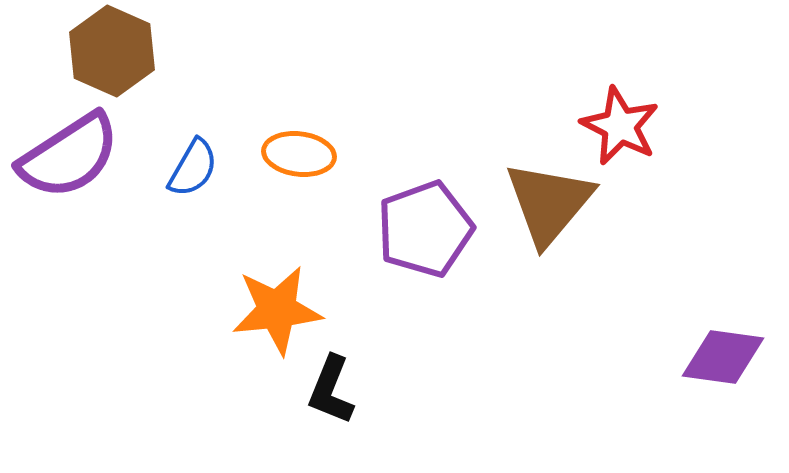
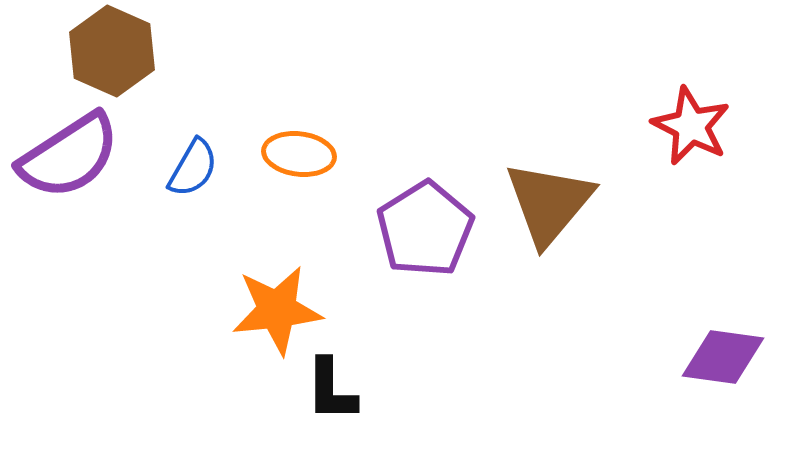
red star: moved 71 px right
purple pentagon: rotated 12 degrees counterclockwise
black L-shape: rotated 22 degrees counterclockwise
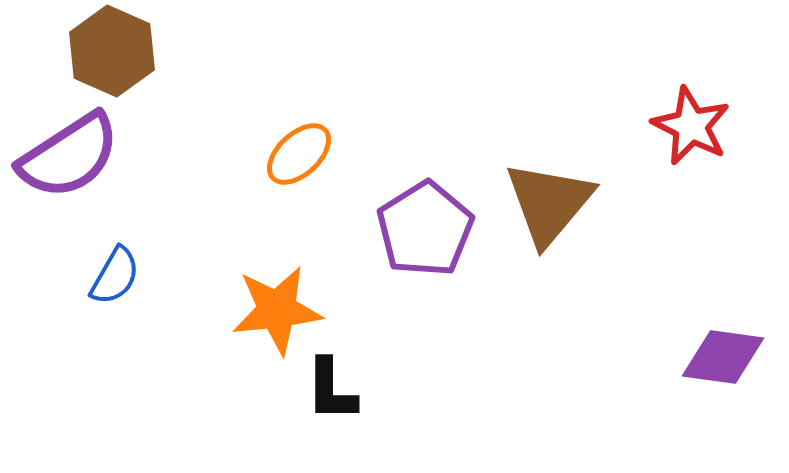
orange ellipse: rotated 50 degrees counterclockwise
blue semicircle: moved 78 px left, 108 px down
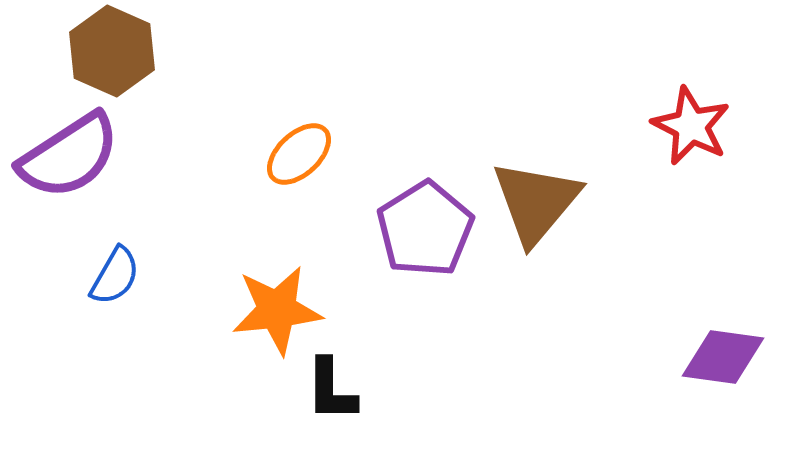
brown triangle: moved 13 px left, 1 px up
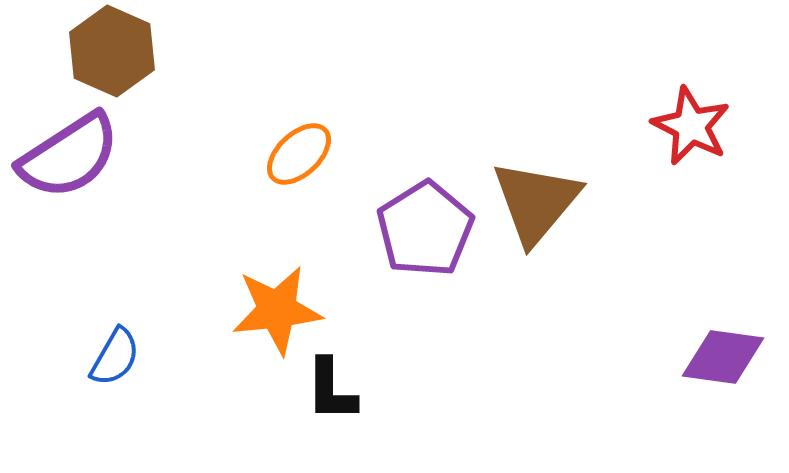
blue semicircle: moved 81 px down
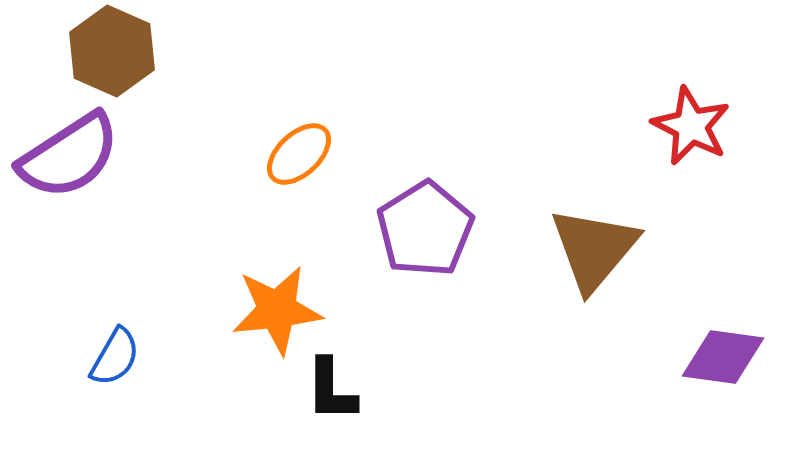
brown triangle: moved 58 px right, 47 px down
